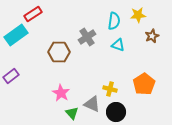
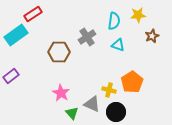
orange pentagon: moved 12 px left, 2 px up
yellow cross: moved 1 px left, 1 px down
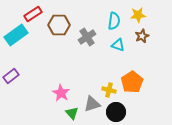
brown star: moved 10 px left
brown hexagon: moved 27 px up
gray triangle: rotated 42 degrees counterclockwise
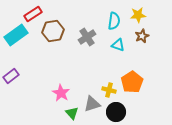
brown hexagon: moved 6 px left, 6 px down; rotated 10 degrees counterclockwise
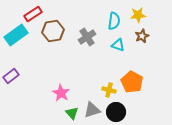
orange pentagon: rotated 10 degrees counterclockwise
gray triangle: moved 6 px down
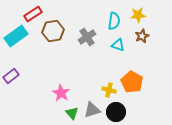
cyan rectangle: moved 1 px down
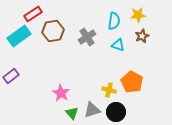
cyan rectangle: moved 3 px right
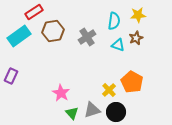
red rectangle: moved 1 px right, 2 px up
brown star: moved 6 px left, 2 px down
purple rectangle: rotated 28 degrees counterclockwise
yellow cross: rotated 32 degrees clockwise
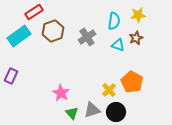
brown hexagon: rotated 10 degrees counterclockwise
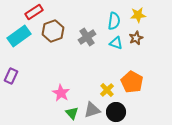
cyan triangle: moved 2 px left, 2 px up
yellow cross: moved 2 px left
